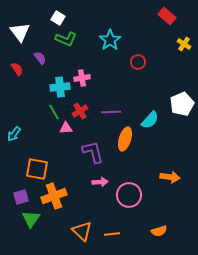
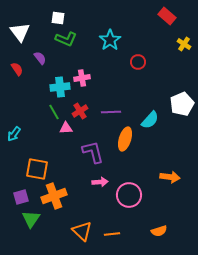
white square: rotated 24 degrees counterclockwise
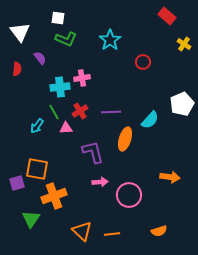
red circle: moved 5 px right
red semicircle: rotated 40 degrees clockwise
cyan arrow: moved 23 px right, 8 px up
purple square: moved 4 px left, 14 px up
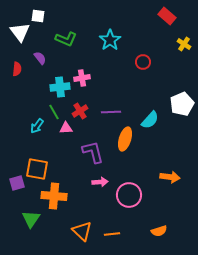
white square: moved 20 px left, 2 px up
orange cross: rotated 25 degrees clockwise
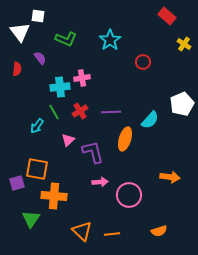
pink triangle: moved 2 px right, 12 px down; rotated 40 degrees counterclockwise
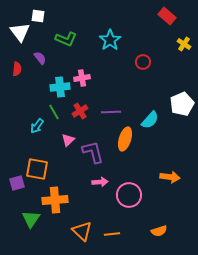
orange cross: moved 1 px right, 4 px down; rotated 10 degrees counterclockwise
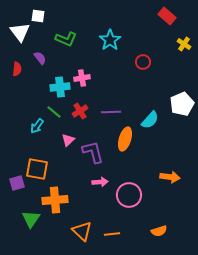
green line: rotated 21 degrees counterclockwise
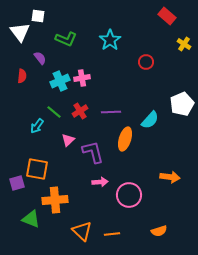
red circle: moved 3 px right
red semicircle: moved 5 px right, 7 px down
cyan cross: moved 6 px up; rotated 18 degrees counterclockwise
green triangle: rotated 42 degrees counterclockwise
